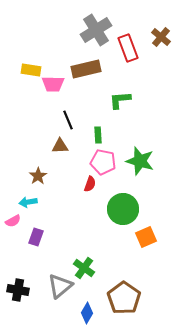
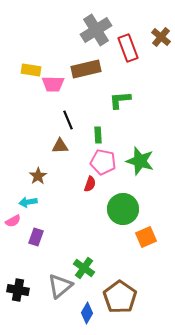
brown pentagon: moved 4 px left, 1 px up
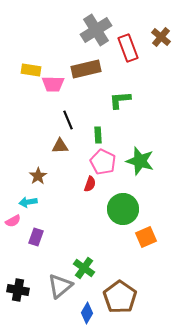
pink pentagon: rotated 15 degrees clockwise
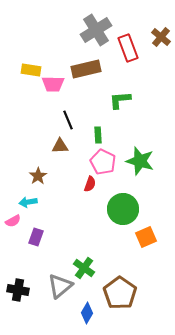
brown pentagon: moved 4 px up
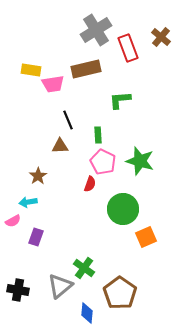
pink trapezoid: rotated 10 degrees counterclockwise
blue diamond: rotated 25 degrees counterclockwise
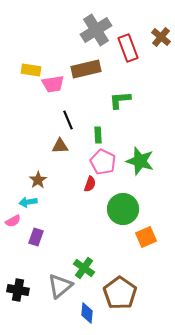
brown star: moved 4 px down
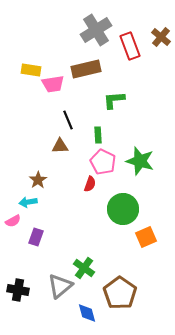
red rectangle: moved 2 px right, 2 px up
green L-shape: moved 6 px left
blue diamond: rotated 20 degrees counterclockwise
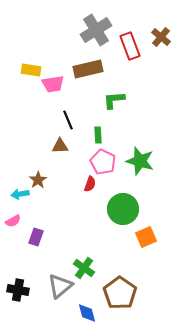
brown rectangle: moved 2 px right
cyan arrow: moved 8 px left, 8 px up
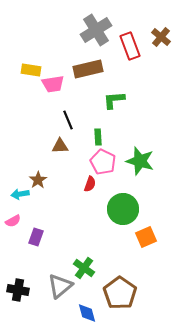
green rectangle: moved 2 px down
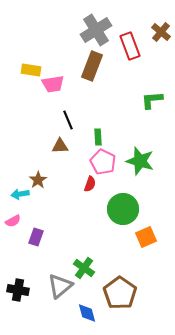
brown cross: moved 5 px up
brown rectangle: moved 4 px right, 3 px up; rotated 56 degrees counterclockwise
green L-shape: moved 38 px right
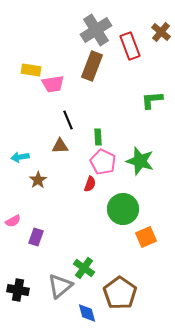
cyan arrow: moved 37 px up
